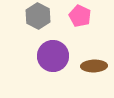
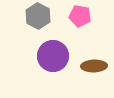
pink pentagon: rotated 15 degrees counterclockwise
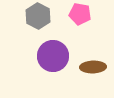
pink pentagon: moved 2 px up
brown ellipse: moved 1 px left, 1 px down
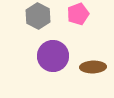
pink pentagon: moved 2 px left; rotated 30 degrees counterclockwise
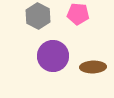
pink pentagon: rotated 25 degrees clockwise
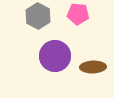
purple circle: moved 2 px right
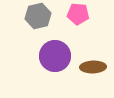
gray hexagon: rotated 20 degrees clockwise
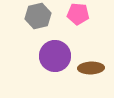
brown ellipse: moved 2 px left, 1 px down
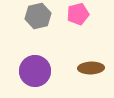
pink pentagon: rotated 20 degrees counterclockwise
purple circle: moved 20 px left, 15 px down
